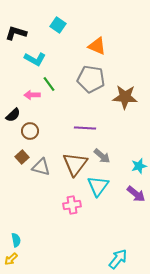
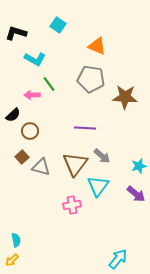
yellow arrow: moved 1 px right, 1 px down
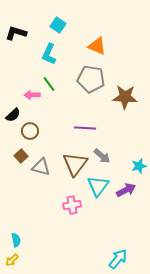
cyan L-shape: moved 14 px right, 5 px up; rotated 85 degrees clockwise
brown square: moved 1 px left, 1 px up
purple arrow: moved 10 px left, 4 px up; rotated 66 degrees counterclockwise
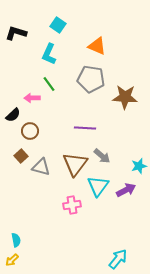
pink arrow: moved 3 px down
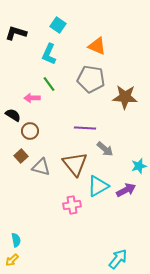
black semicircle: rotated 105 degrees counterclockwise
gray arrow: moved 3 px right, 7 px up
brown triangle: rotated 16 degrees counterclockwise
cyan triangle: rotated 25 degrees clockwise
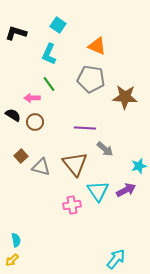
brown circle: moved 5 px right, 9 px up
cyan triangle: moved 5 px down; rotated 35 degrees counterclockwise
cyan arrow: moved 2 px left
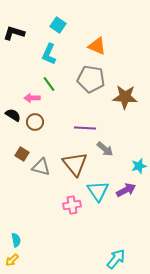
black L-shape: moved 2 px left
brown square: moved 1 px right, 2 px up; rotated 16 degrees counterclockwise
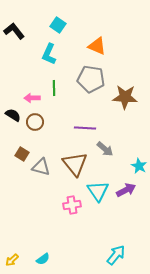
black L-shape: moved 2 px up; rotated 35 degrees clockwise
green line: moved 5 px right, 4 px down; rotated 35 degrees clockwise
cyan star: rotated 28 degrees counterclockwise
cyan semicircle: moved 27 px right, 19 px down; rotated 64 degrees clockwise
cyan arrow: moved 4 px up
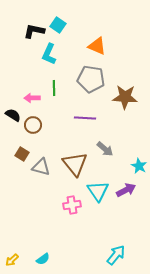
black L-shape: moved 20 px right; rotated 40 degrees counterclockwise
brown circle: moved 2 px left, 3 px down
purple line: moved 10 px up
